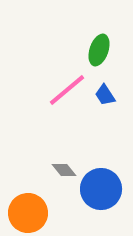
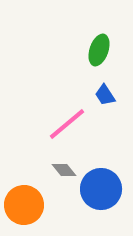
pink line: moved 34 px down
orange circle: moved 4 px left, 8 px up
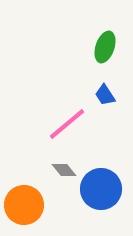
green ellipse: moved 6 px right, 3 px up
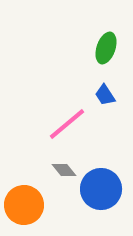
green ellipse: moved 1 px right, 1 px down
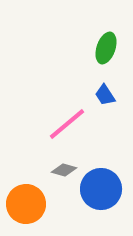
gray diamond: rotated 35 degrees counterclockwise
orange circle: moved 2 px right, 1 px up
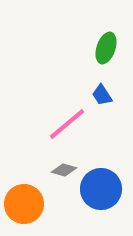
blue trapezoid: moved 3 px left
orange circle: moved 2 px left
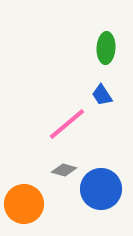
green ellipse: rotated 16 degrees counterclockwise
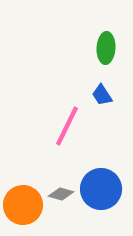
pink line: moved 2 px down; rotated 24 degrees counterclockwise
gray diamond: moved 3 px left, 24 px down
orange circle: moved 1 px left, 1 px down
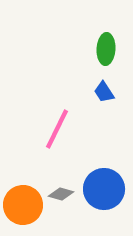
green ellipse: moved 1 px down
blue trapezoid: moved 2 px right, 3 px up
pink line: moved 10 px left, 3 px down
blue circle: moved 3 px right
